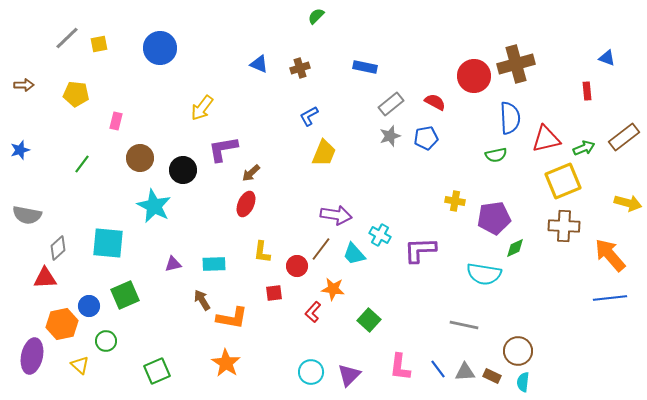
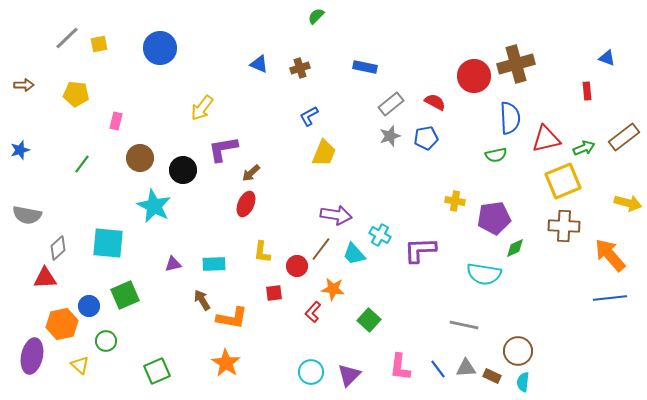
gray triangle at (465, 372): moved 1 px right, 4 px up
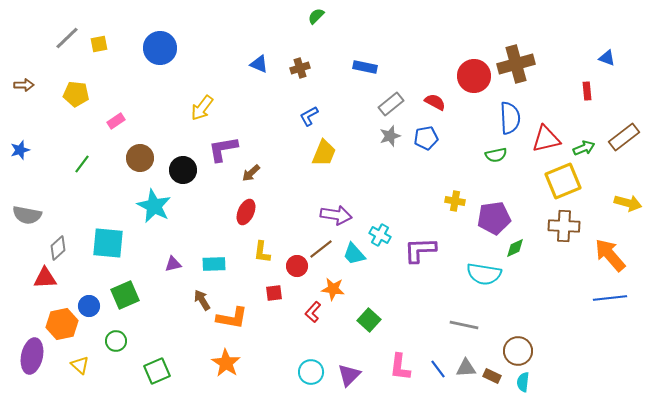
pink rectangle at (116, 121): rotated 42 degrees clockwise
red ellipse at (246, 204): moved 8 px down
brown line at (321, 249): rotated 15 degrees clockwise
green circle at (106, 341): moved 10 px right
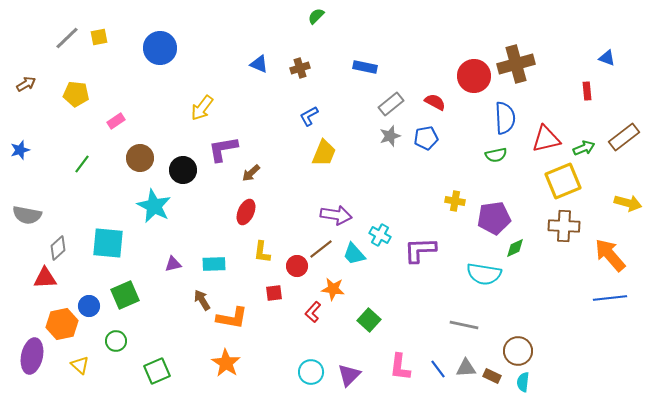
yellow square at (99, 44): moved 7 px up
brown arrow at (24, 85): moved 2 px right, 1 px up; rotated 30 degrees counterclockwise
blue semicircle at (510, 118): moved 5 px left
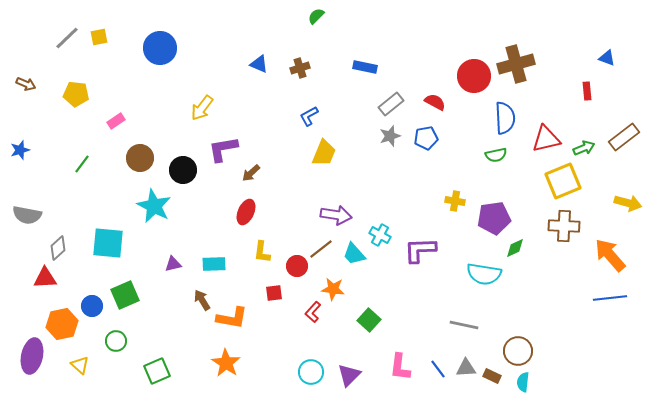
brown arrow at (26, 84): rotated 54 degrees clockwise
blue circle at (89, 306): moved 3 px right
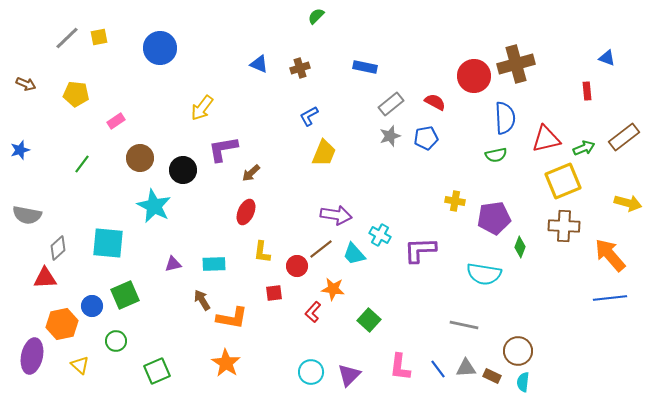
green diamond at (515, 248): moved 5 px right, 1 px up; rotated 45 degrees counterclockwise
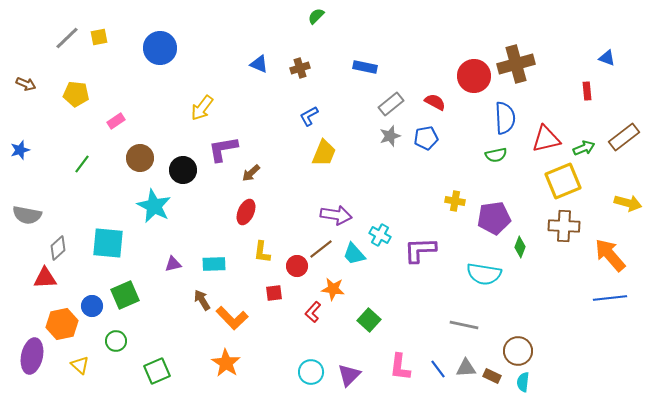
orange L-shape at (232, 318): rotated 36 degrees clockwise
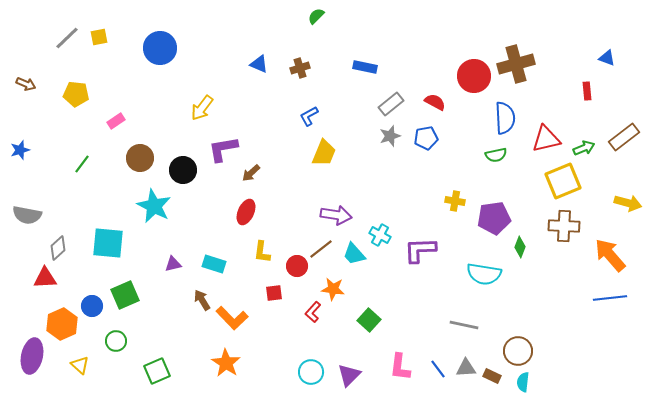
cyan rectangle at (214, 264): rotated 20 degrees clockwise
orange hexagon at (62, 324): rotated 12 degrees counterclockwise
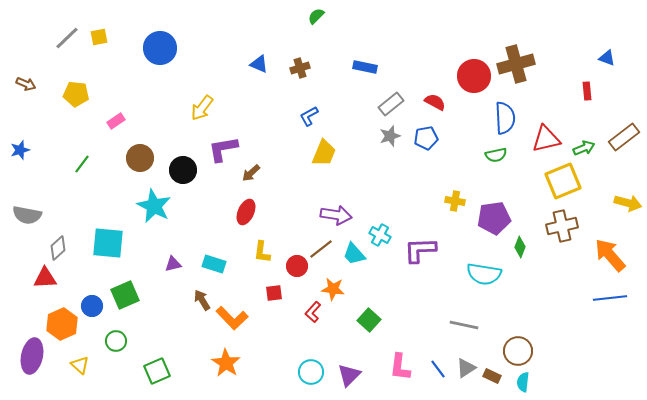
brown cross at (564, 226): moved 2 px left; rotated 16 degrees counterclockwise
gray triangle at (466, 368): rotated 30 degrees counterclockwise
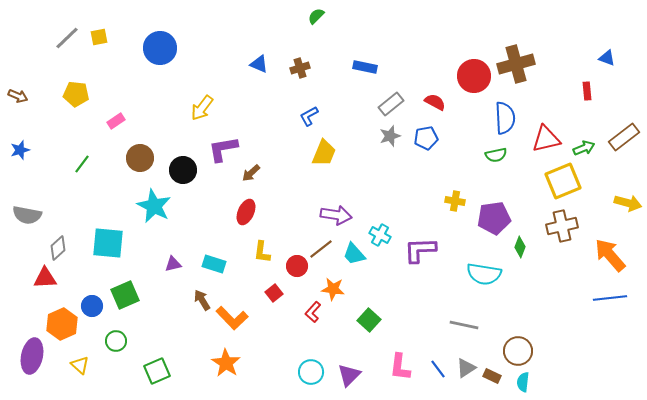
brown arrow at (26, 84): moved 8 px left, 12 px down
red square at (274, 293): rotated 30 degrees counterclockwise
